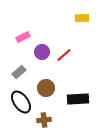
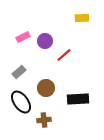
purple circle: moved 3 px right, 11 px up
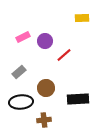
black ellipse: rotated 60 degrees counterclockwise
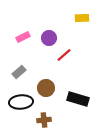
purple circle: moved 4 px right, 3 px up
black rectangle: rotated 20 degrees clockwise
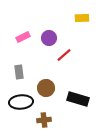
gray rectangle: rotated 56 degrees counterclockwise
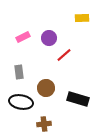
black ellipse: rotated 15 degrees clockwise
brown cross: moved 4 px down
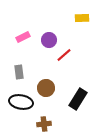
purple circle: moved 2 px down
black rectangle: rotated 75 degrees counterclockwise
